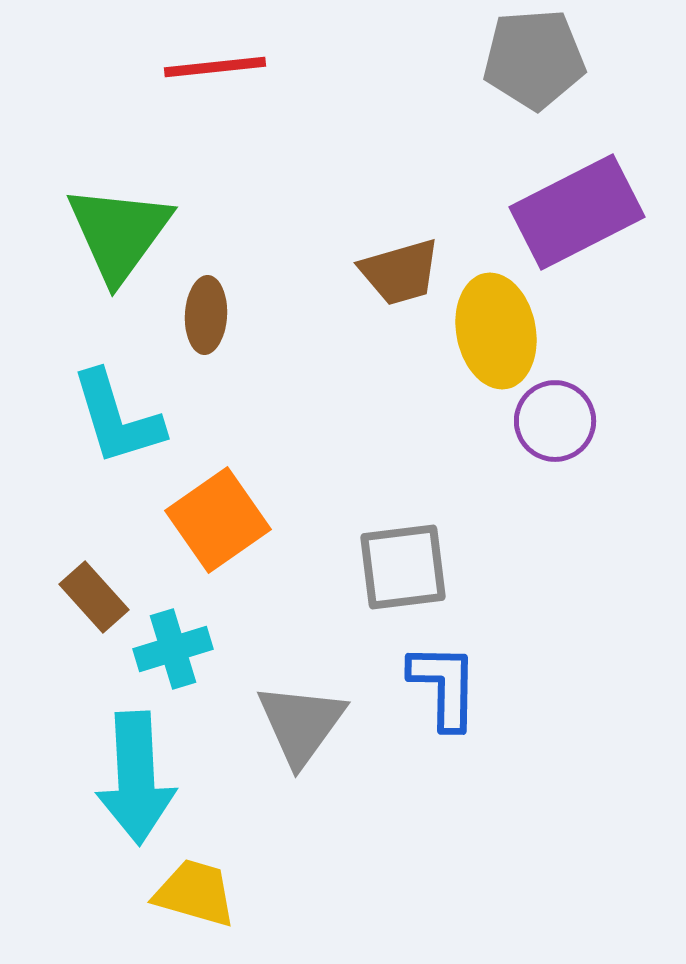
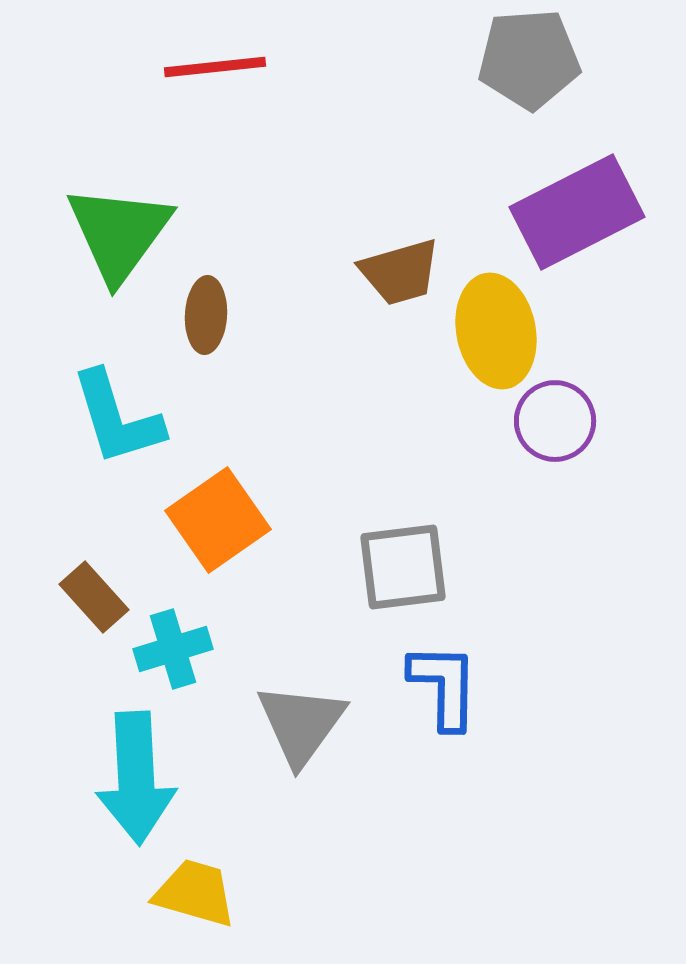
gray pentagon: moved 5 px left
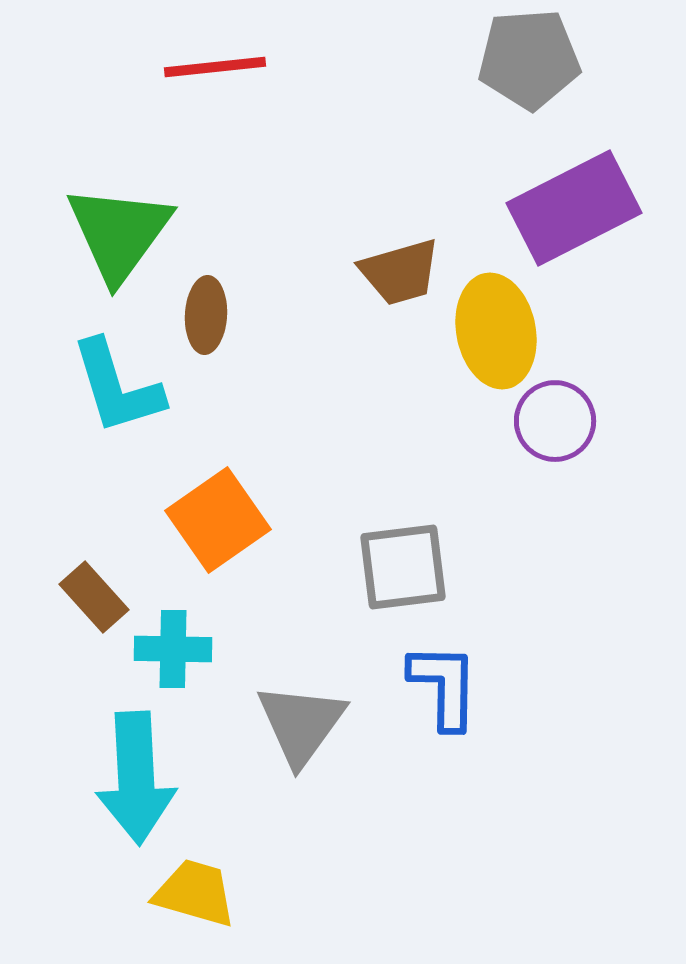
purple rectangle: moved 3 px left, 4 px up
cyan L-shape: moved 31 px up
cyan cross: rotated 18 degrees clockwise
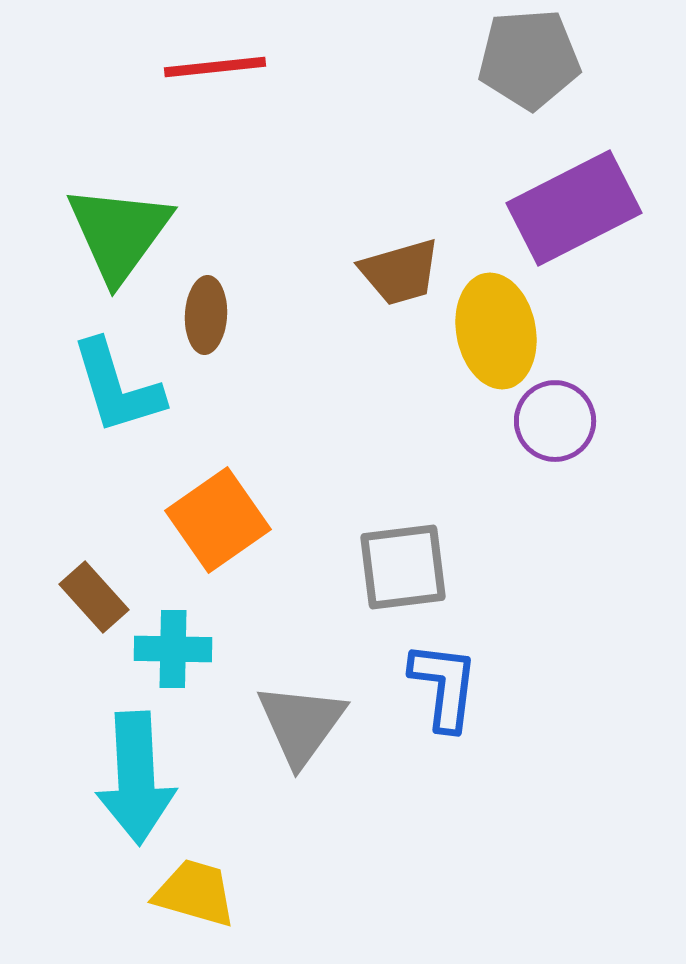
blue L-shape: rotated 6 degrees clockwise
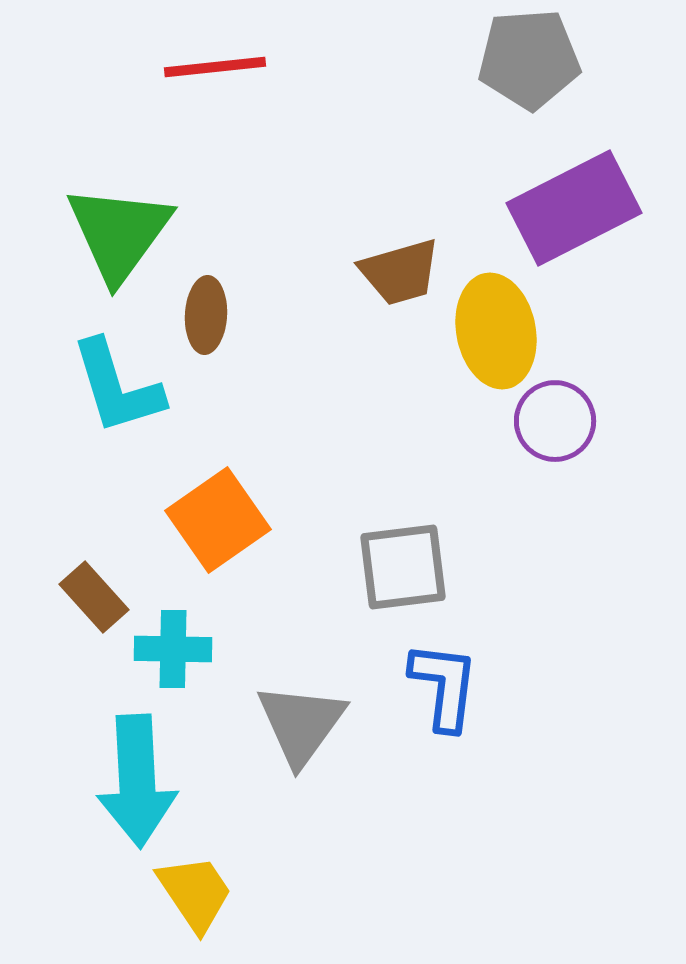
cyan arrow: moved 1 px right, 3 px down
yellow trapezoid: rotated 40 degrees clockwise
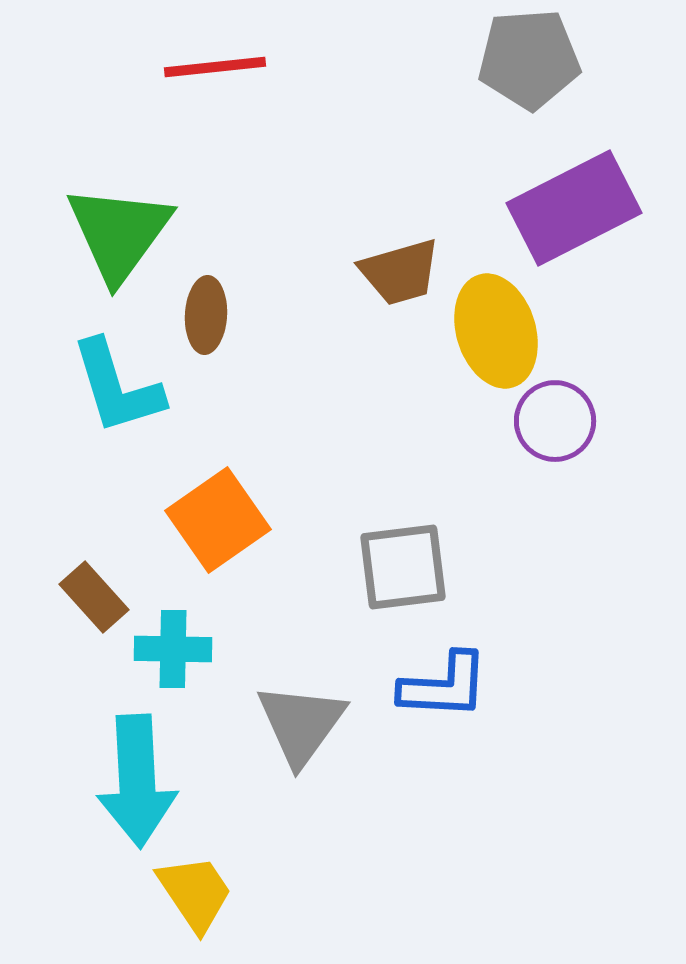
yellow ellipse: rotated 6 degrees counterclockwise
blue L-shape: rotated 86 degrees clockwise
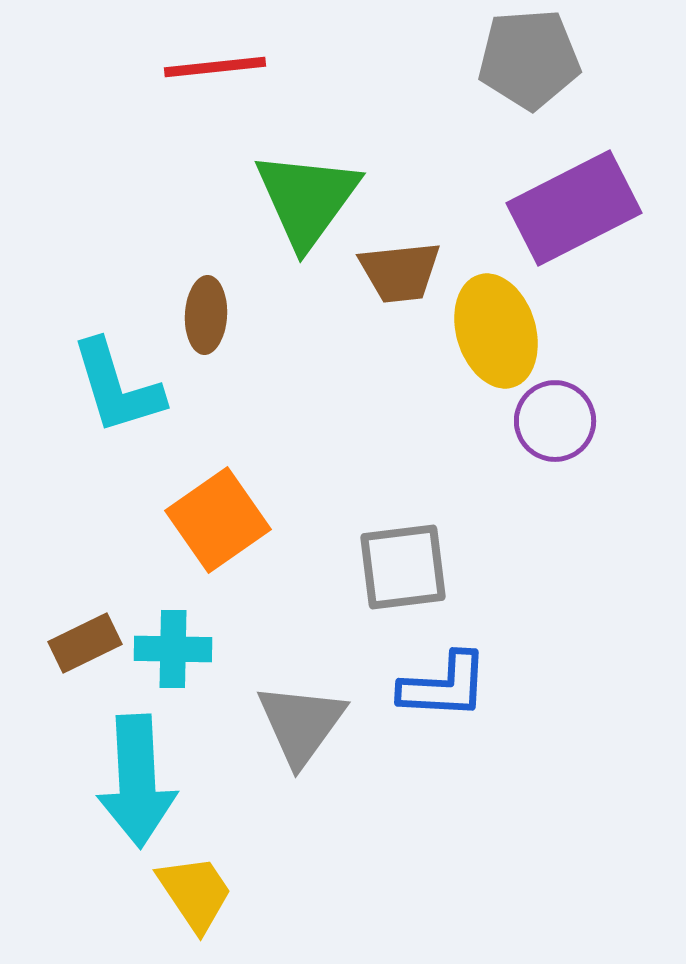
green triangle: moved 188 px right, 34 px up
brown trapezoid: rotated 10 degrees clockwise
brown rectangle: moved 9 px left, 46 px down; rotated 74 degrees counterclockwise
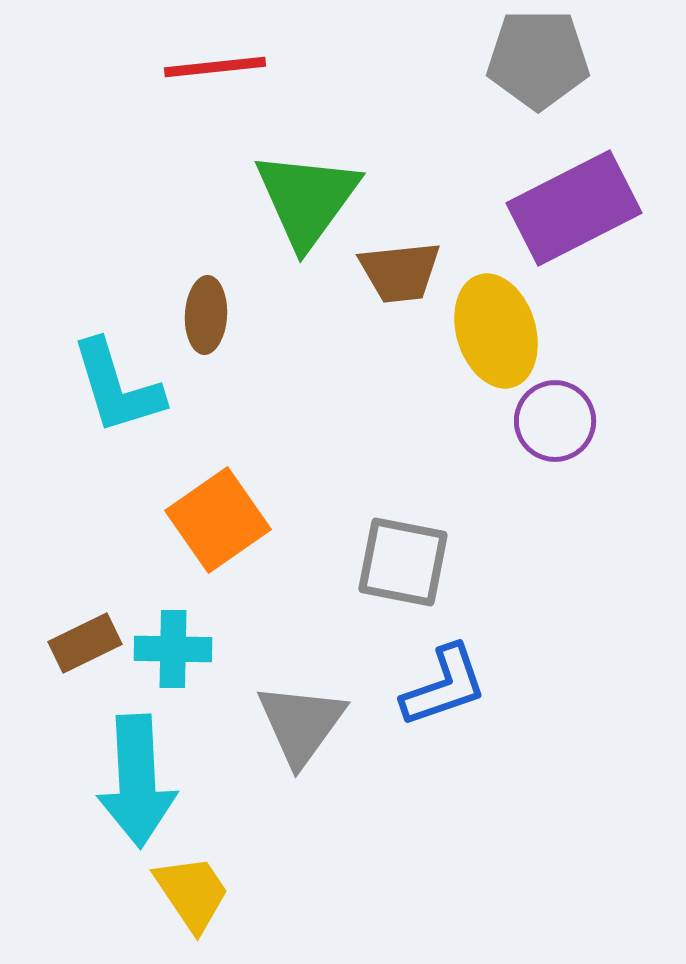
gray pentagon: moved 9 px right; rotated 4 degrees clockwise
gray square: moved 5 px up; rotated 18 degrees clockwise
blue L-shape: rotated 22 degrees counterclockwise
yellow trapezoid: moved 3 px left
